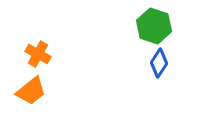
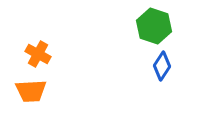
blue diamond: moved 3 px right, 3 px down
orange trapezoid: rotated 36 degrees clockwise
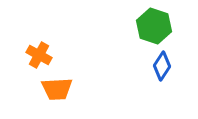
orange cross: moved 1 px right, 1 px down
orange trapezoid: moved 26 px right, 2 px up
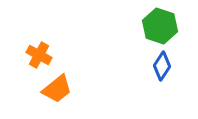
green hexagon: moved 6 px right
orange trapezoid: rotated 36 degrees counterclockwise
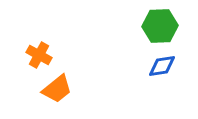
green hexagon: rotated 20 degrees counterclockwise
blue diamond: rotated 48 degrees clockwise
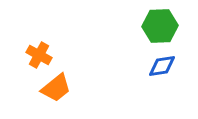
orange trapezoid: moved 1 px left, 1 px up
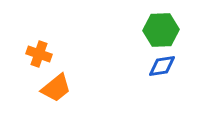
green hexagon: moved 1 px right, 4 px down
orange cross: moved 1 px up; rotated 10 degrees counterclockwise
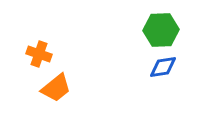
blue diamond: moved 1 px right, 1 px down
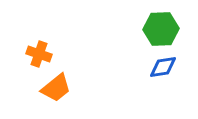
green hexagon: moved 1 px up
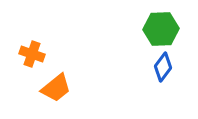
orange cross: moved 7 px left
blue diamond: rotated 44 degrees counterclockwise
